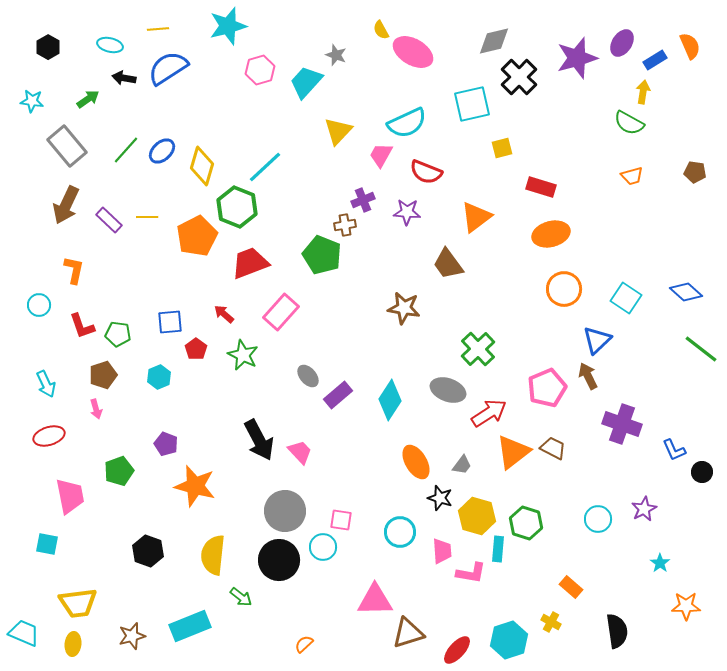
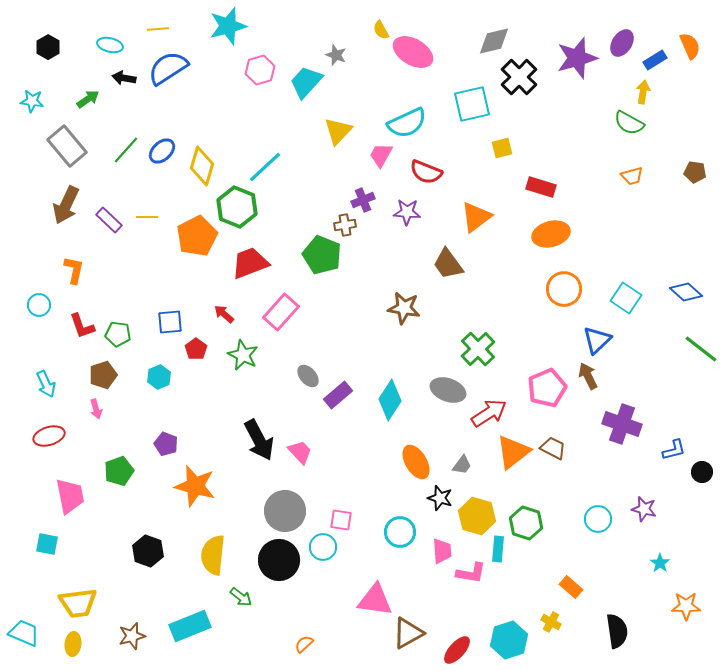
blue L-shape at (674, 450): rotated 80 degrees counterclockwise
purple star at (644, 509): rotated 30 degrees counterclockwise
pink triangle at (375, 600): rotated 9 degrees clockwise
brown triangle at (408, 633): rotated 12 degrees counterclockwise
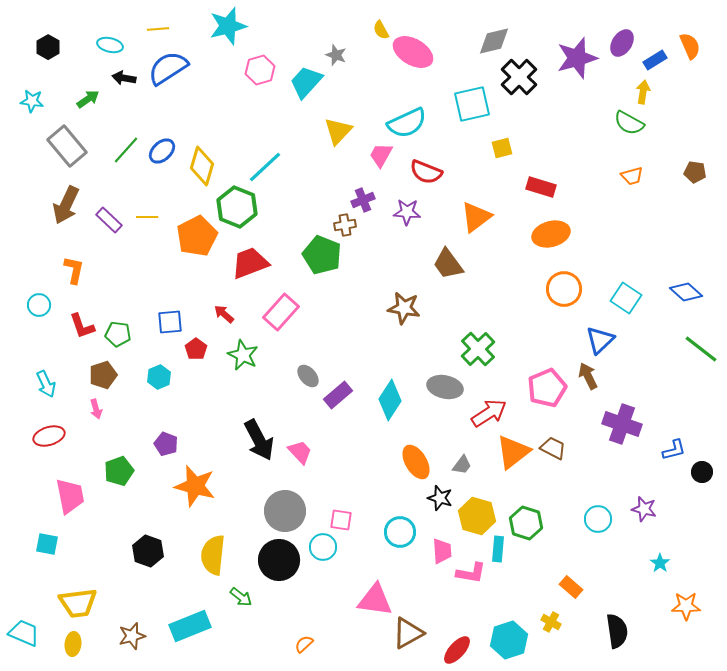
blue triangle at (597, 340): moved 3 px right
gray ellipse at (448, 390): moved 3 px left, 3 px up; rotated 8 degrees counterclockwise
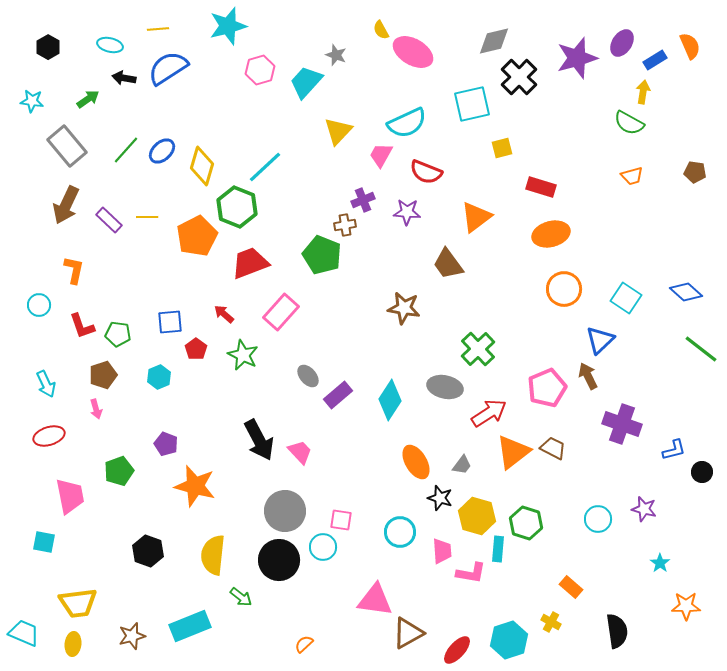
cyan square at (47, 544): moved 3 px left, 2 px up
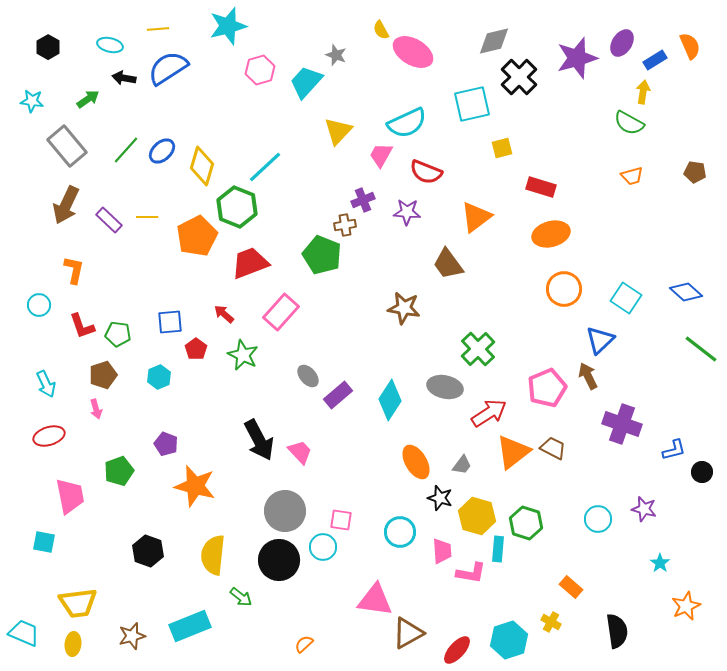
orange star at (686, 606): rotated 24 degrees counterclockwise
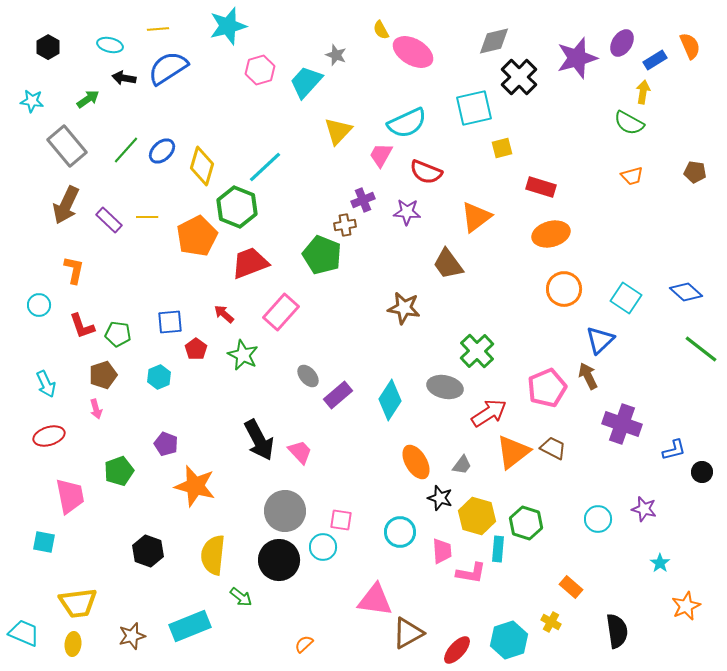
cyan square at (472, 104): moved 2 px right, 4 px down
green cross at (478, 349): moved 1 px left, 2 px down
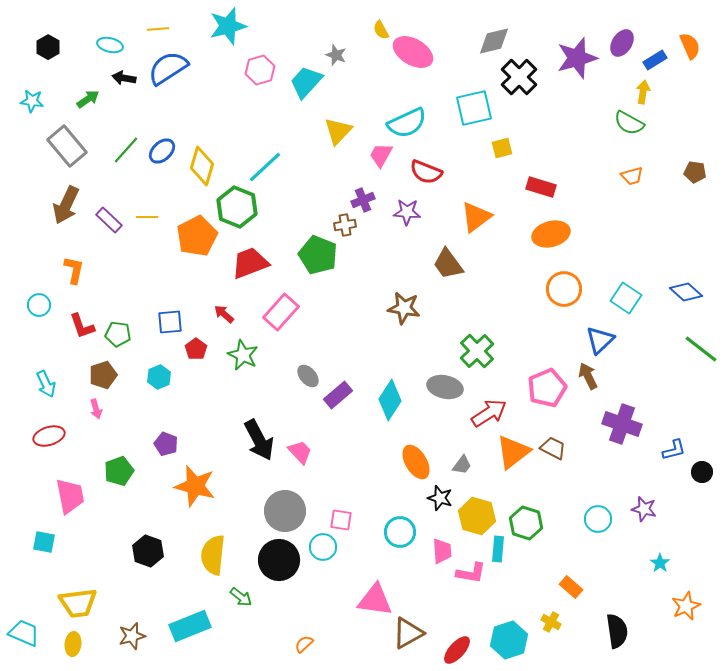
green pentagon at (322, 255): moved 4 px left
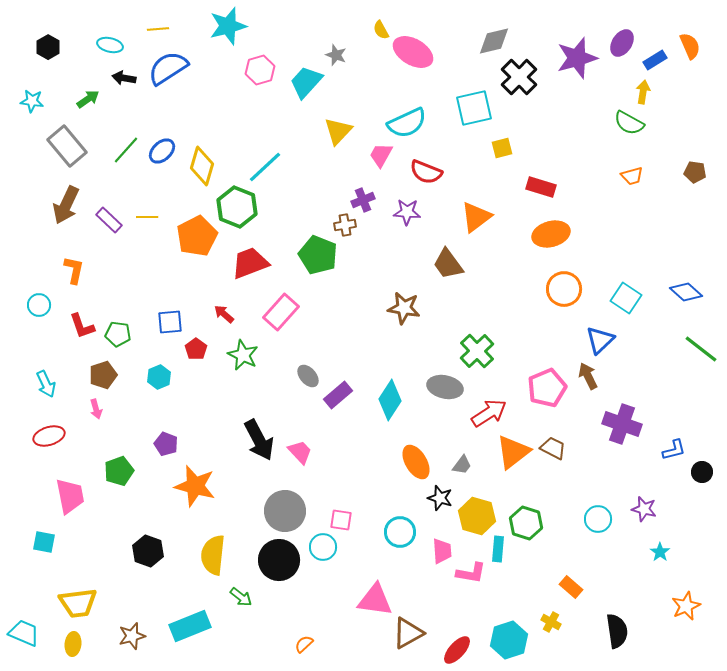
cyan star at (660, 563): moved 11 px up
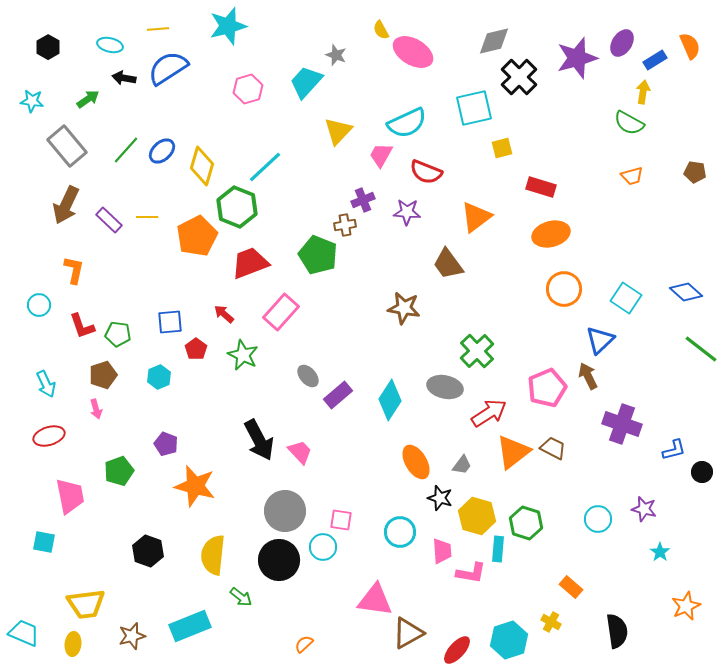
pink hexagon at (260, 70): moved 12 px left, 19 px down
yellow trapezoid at (78, 603): moved 8 px right, 1 px down
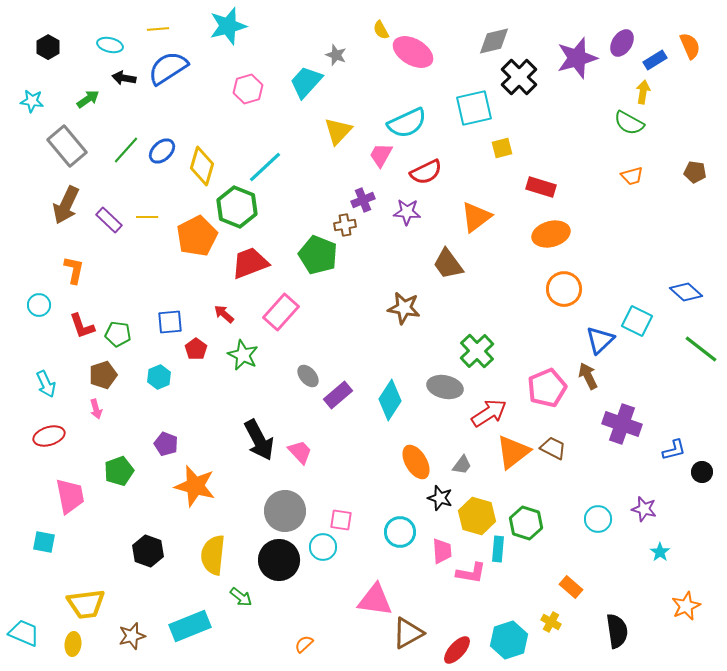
red semicircle at (426, 172): rotated 48 degrees counterclockwise
cyan square at (626, 298): moved 11 px right, 23 px down; rotated 8 degrees counterclockwise
